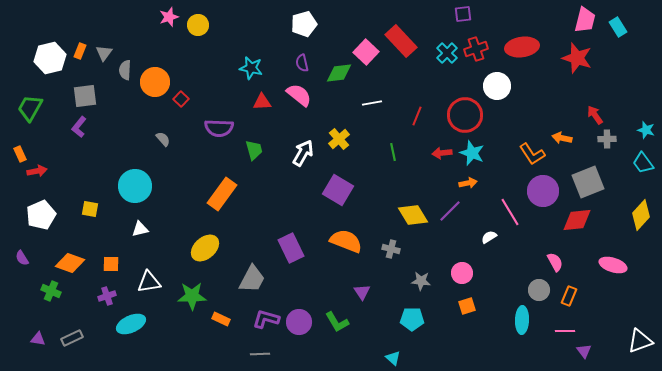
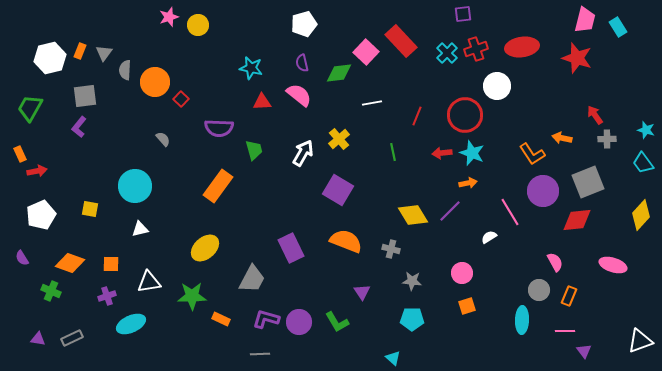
orange rectangle at (222, 194): moved 4 px left, 8 px up
gray star at (421, 281): moved 9 px left
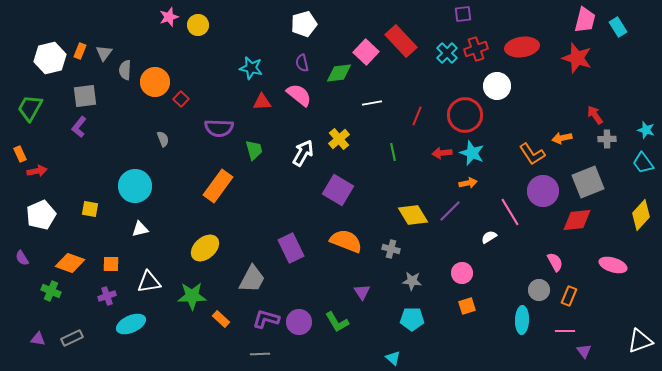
orange arrow at (562, 138): rotated 24 degrees counterclockwise
gray semicircle at (163, 139): rotated 21 degrees clockwise
orange rectangle at (221, 319): rotated 18 degrees clockwise
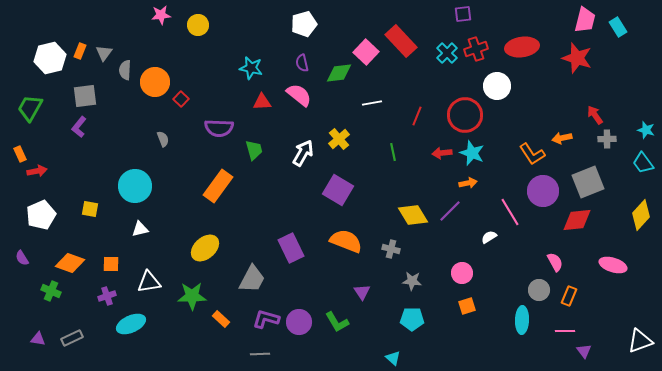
pink star at (169, 17): moved 8 px left, 2 px up; rotated 12 degrees clockwise
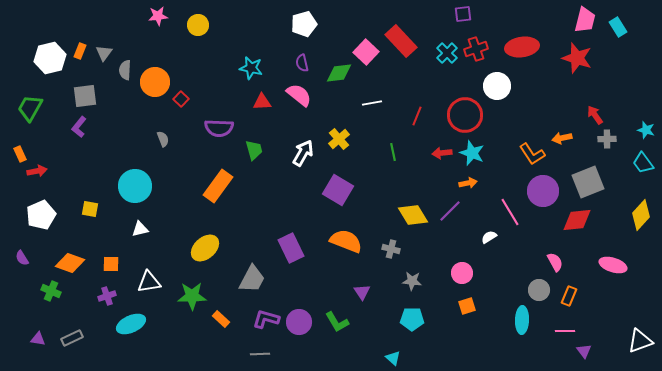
pink star at (161, 15): moved 3 px left, 1 px down
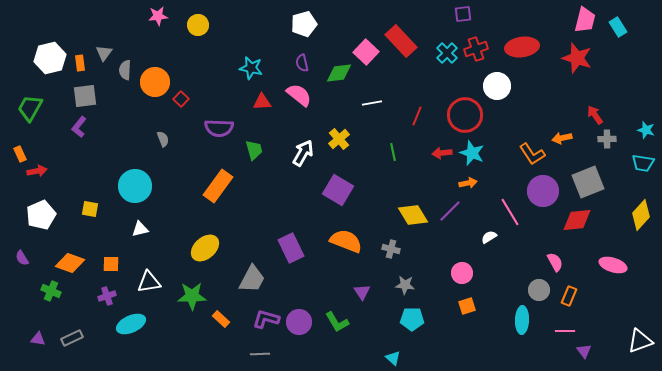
orange rectangle at (80, 51): moved 12 px down; rotated 28 degrees counterclockwise
cyan trapezoid at (643, 163): rotated 45 degrees counterclockwise
gray star at (412, 281): moved 7 px left, 4 px down
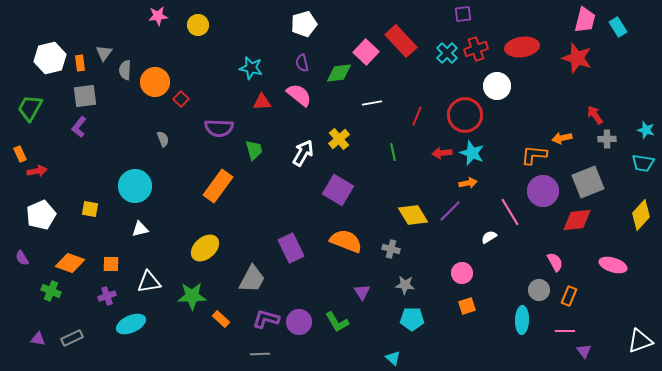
orange L-shape at (532, 154): moved 2 px right, 1 px down; rotated 128 degrees clockwise
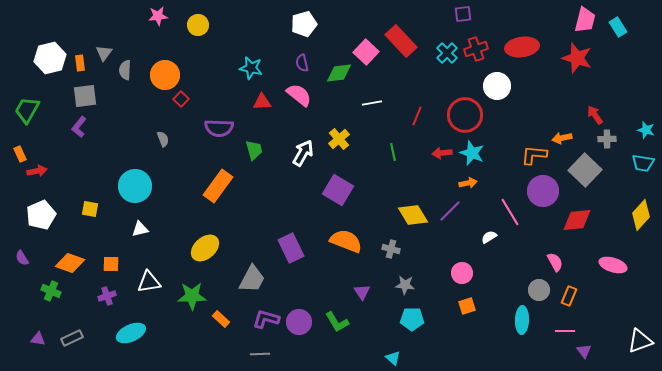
orange circle at (155, 82): moved 10 px right, 7 px up
green trapezoid at (30, 108): moved 3 px left, 2 px down
gray square at (588, 182): moved 3 px left, 12 px up; rotated 24 degrees counterclockwise
cyan ellipse at (131, 324): moved 9 px down
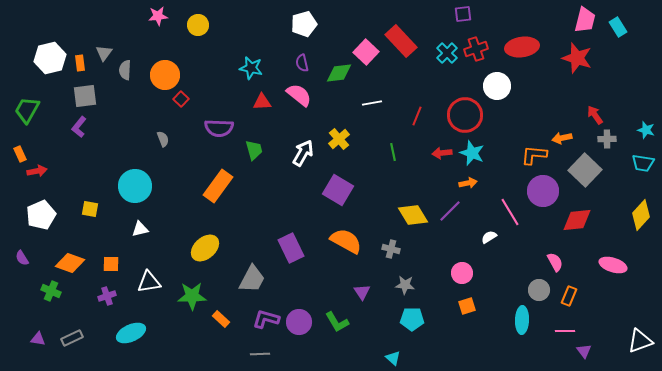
orange semicircle at (346, 241): rotated 8 degrees clockwise
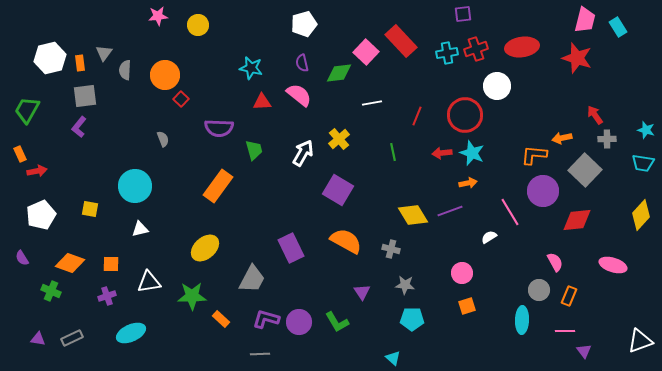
cyan cross at (447, 53): rotated 35 degrees clockwise
purple line at (450, 211): rotated 25 degrees clockwise
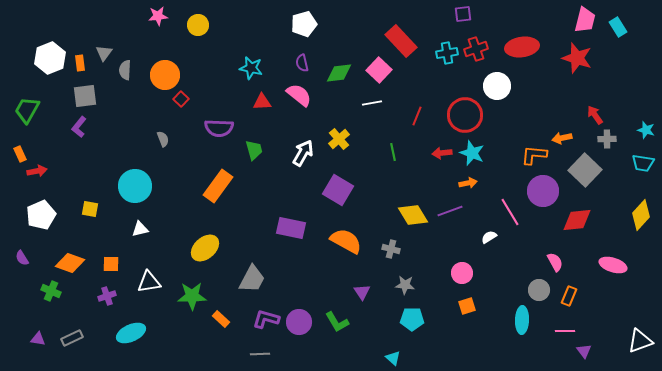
pink square at (366, 52): moved 13 px right, 18 px down
white hexagon at (50, 58): rotated 8 degrees counterclockwise
purple rectangle at (291, 248): moved 20 px up; rotated 52 degrees counterclockwise
